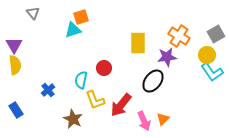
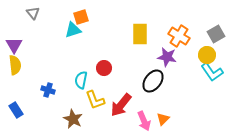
yellow rectangle: moved 2 px right, 9 px up
purple star: rotated 18 degrees clockwise
blue cross: rotated 32 degrees counterclockwise
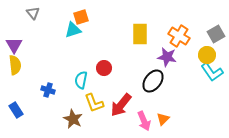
yellow L-shape: moved 1 px left, 3 px down
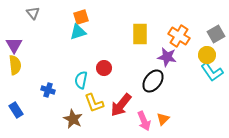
cyan triangle: moved 5 px right, 2 px down
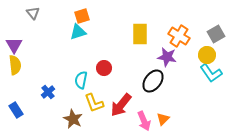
orange square: moved 1 px right, 1 px up
cyan L-shape: moved 1 px left, 1 px down
blue cross: moved 2 px down; rotated 32 degrees clockwise
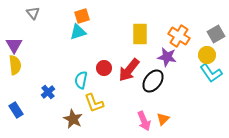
red arrow: moved 8 px right, 35 px up
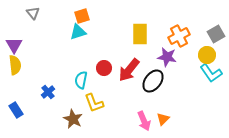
orange cross: rotated 30 degrees clockwise
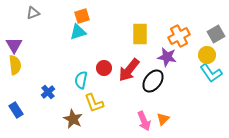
gray triangle: rotated 48 degrees clockwise
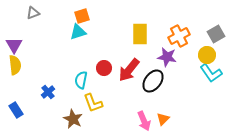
yellow L-shape: moved 1 px left
